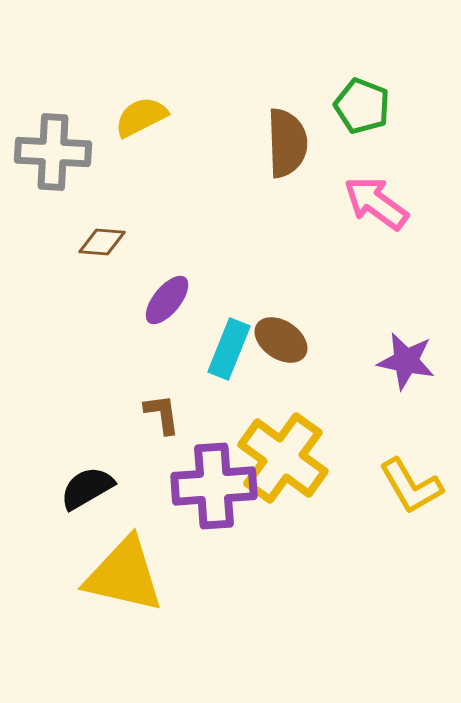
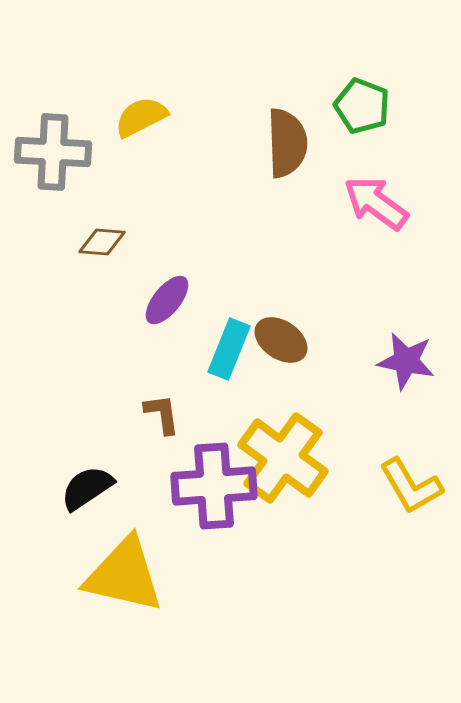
black semicircle: rotated 4 degrees counterclockwise
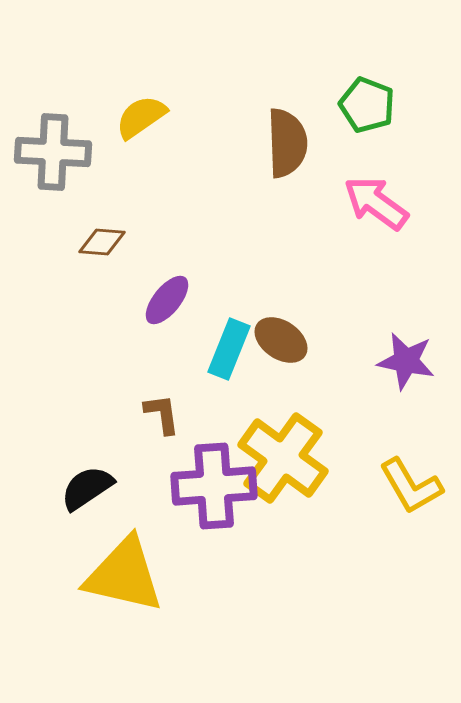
green pentagon: moved 5 px right, 1 px up
yellow semicircle: rotated 8 degrees counterclockwise
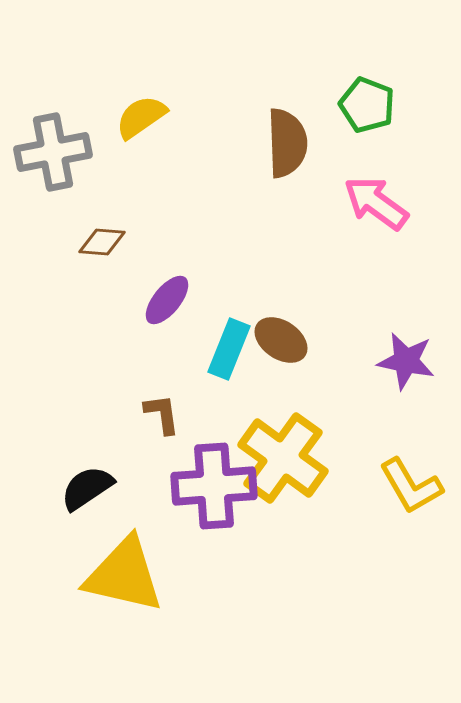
gray cross: rotated 14 degrees counterclockwise
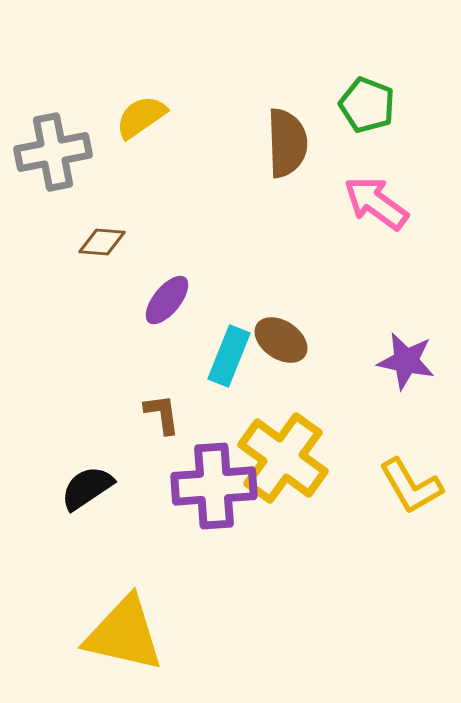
cyan rectangle: moved 7 px down
yellow triangle: moved 59 px down
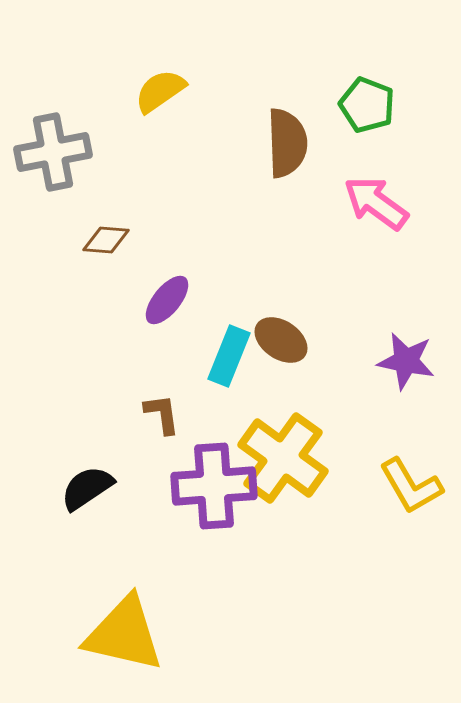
yellow semicircle: moved 19 px right, 26 px up
brown diamond: moved 4 px right, 2 px up
